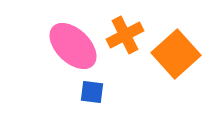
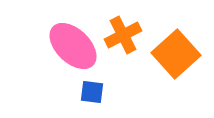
orange cross: moved 2 px left
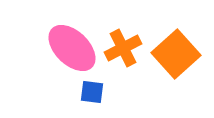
orange cross: moved 13 px down
pink ellipse: moved 1 px left, 2 px down
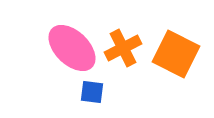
orange square: rotated 21 degrees counterclockwise
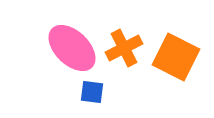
orange cross: moved 1 px right
orange square: moved 3 px down
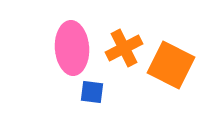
pink ellipse: rotated 42 degrees clockwise
orange square: moved 5 px left, 8 px down
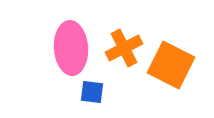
pink ellipse: moved 1 px left
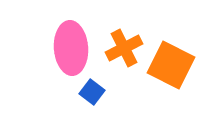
blue square: rotated 30 degrees clockwise
